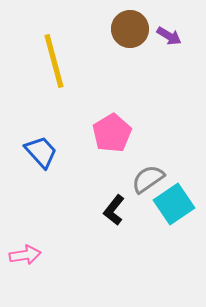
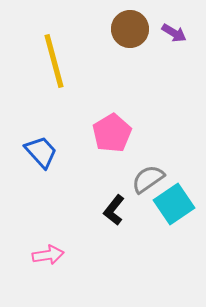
purple arrow: moved 5 px right, 3 px up
pink arrow: moved 23 px right
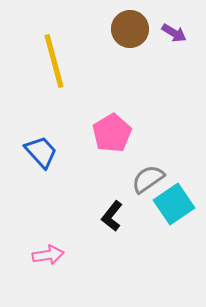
black L-shape: moved 2 px left, 6 px down
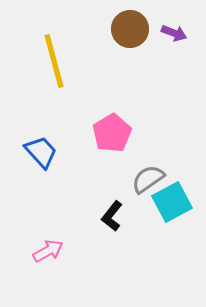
purple arrow: rotated 10 degrees counterclockwise
cyan square: moved 2 px left, 2 px up; rotated 6 degrees clockwise
pink arrow: moved 4 px up; rotated 20 degrees counterclockwise
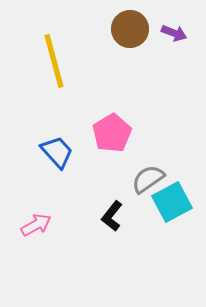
blue trapezoid: moved 16 px right
pink arrow: moved 12 px left, 26 px up
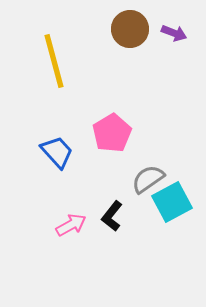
pink arrow: moved 35 px right
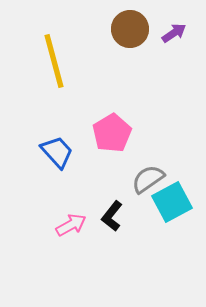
purple arrow: rotated 55 degrees counterclockwise
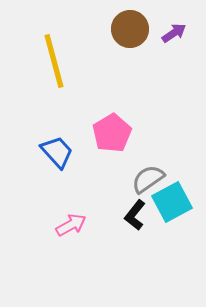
black L-shape: moved 23 px right, 1 px up
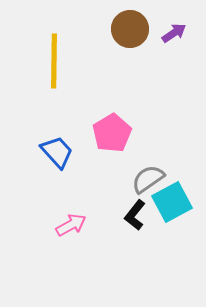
yellow line: rotated 16 degrees clockwise
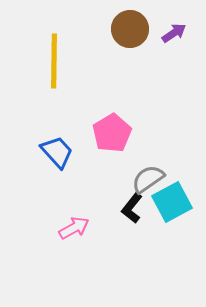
black L-shape: moved 3 px left, 7 px up
pink arrow: moved 3 px right, 3 px down
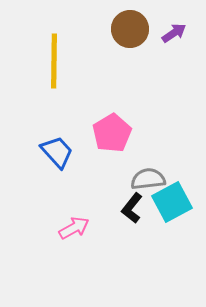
gray semicircle: rotated 28 degrees clockwise
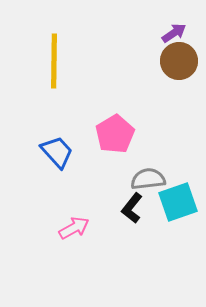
brown circle: moved 49 px right, 32 px down
pink pentagon: moved 3 px right, 1 px down
cyan square: moved 6 px right; rotated 9 degrees clockwise
